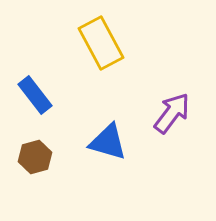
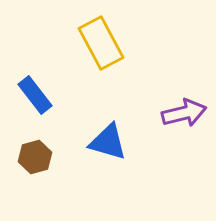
purple arrow: moved 12 px right; rotated 39 degrees clockwise
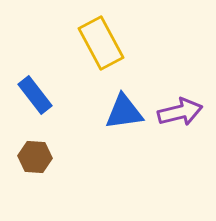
purple arrow: moved 4 px left, 1 px up
blue triangle: moved 16 px right, 30 px up; rotated 24 degrees counterclockwise
brown hexagon: rotated 20 degrees clockwise
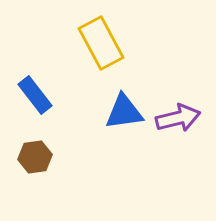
purple arrow: moved 2 px left, 6 px down
brown hexagon: rotated 12 degrees counterclockwise
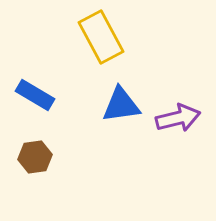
yellow rectangle: moved 6 px up
blue rectangle: rotated 21 degrees counterclockwise
blue triangle: moved 3 px left, 7 px up
